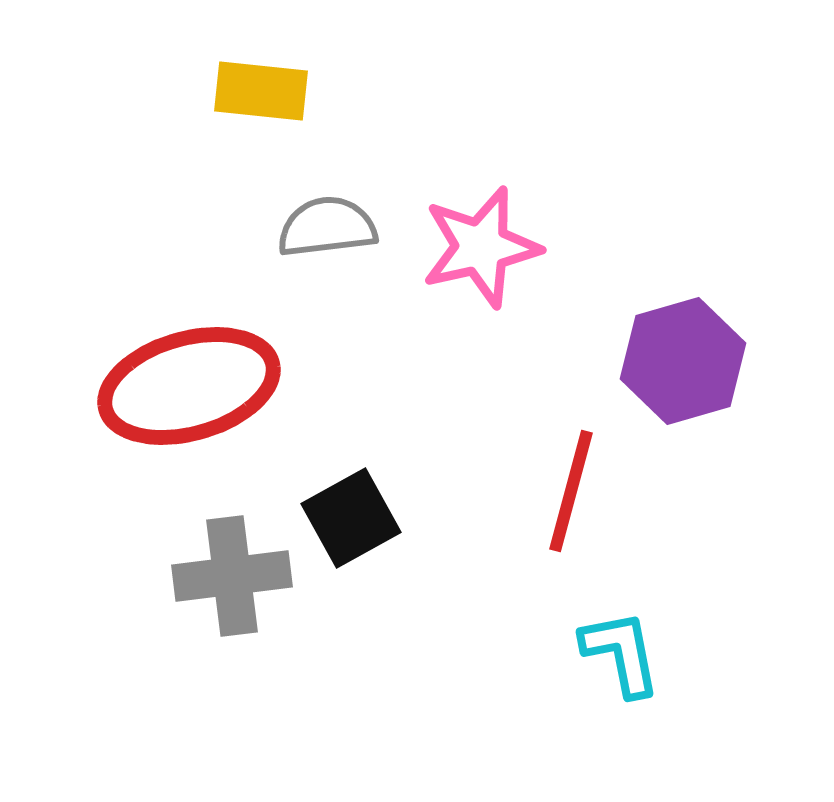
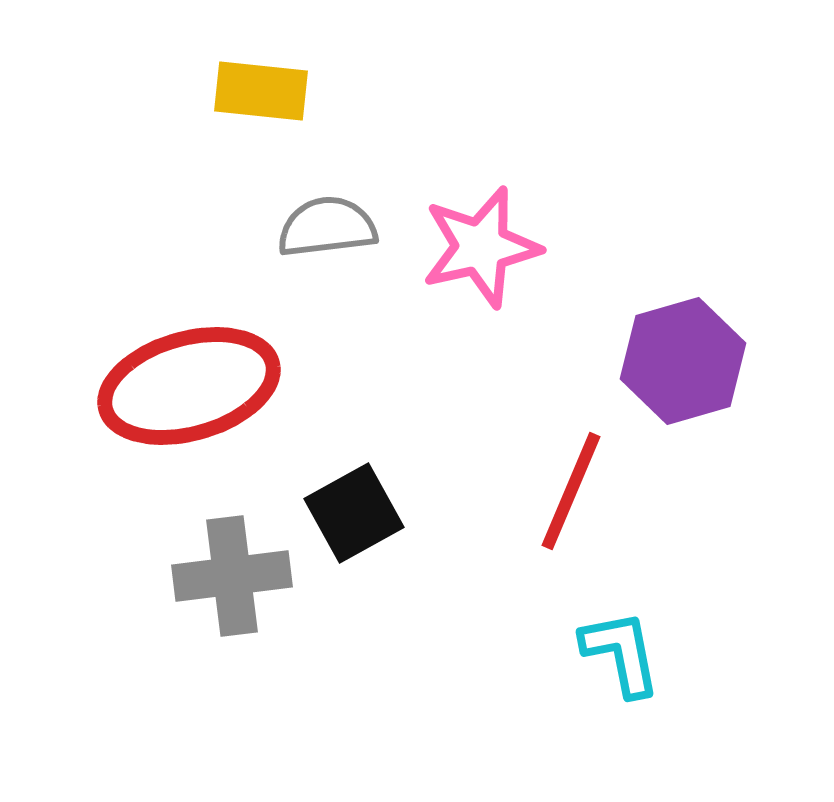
red line: rotated 8 degrees clockwise
black square: moved 3 px right, 5 px up
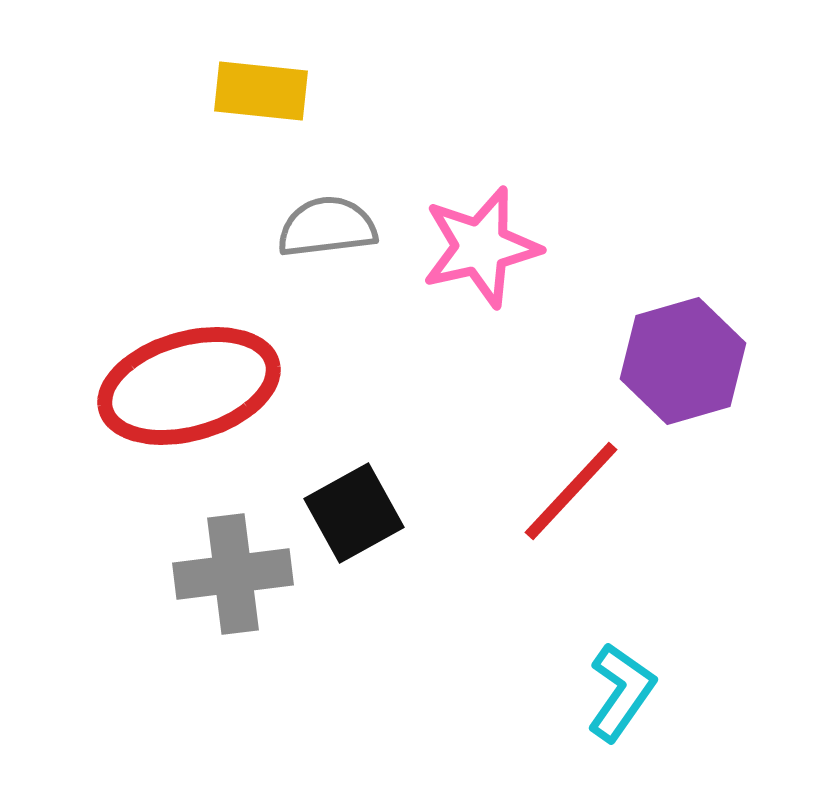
red line: rotated 20 degrees clockwise
gray cross: moved 1 px right, 2 px up
cyan L-shape: moved 39 px down; rotated 46 degrees clockwise
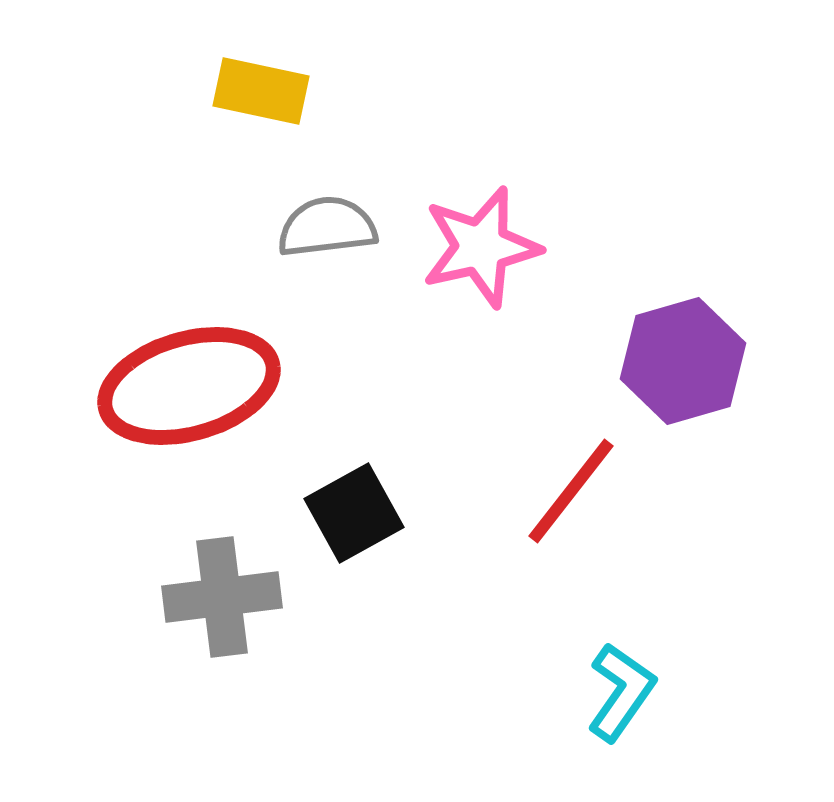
yellow rectangle: rotated 6 degrees clockwise
red line: rotated 5 degrees counterclockwise
gray cross: moved 11 px left, 23 px down
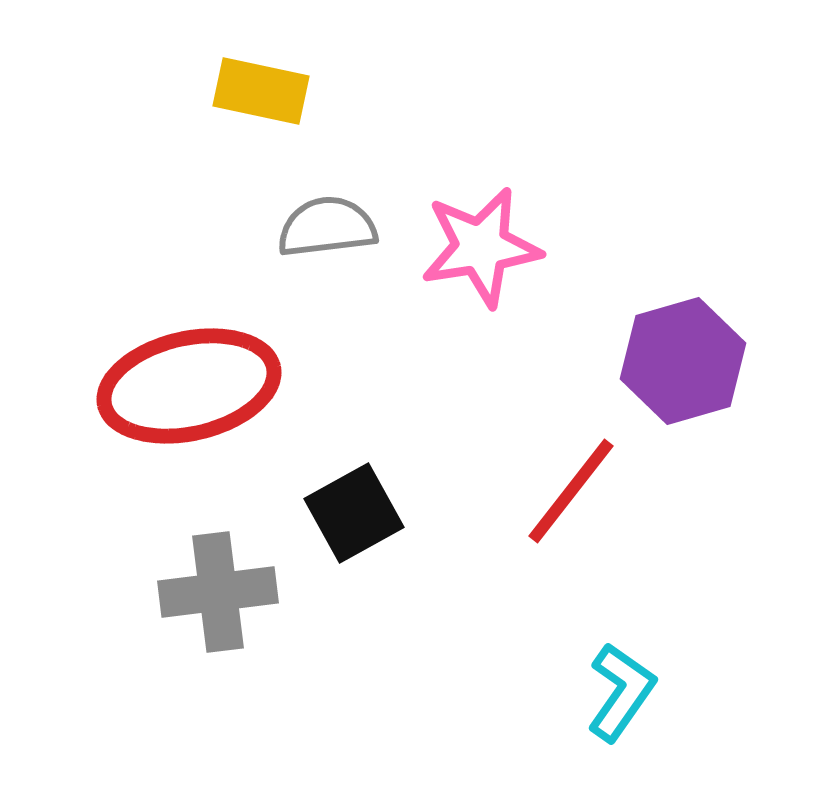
pink star: rotated 4 degrees clockwise
red ellipse: rotated 3 degrees clockwise
gray cross: moved 4 px left, 5 px up
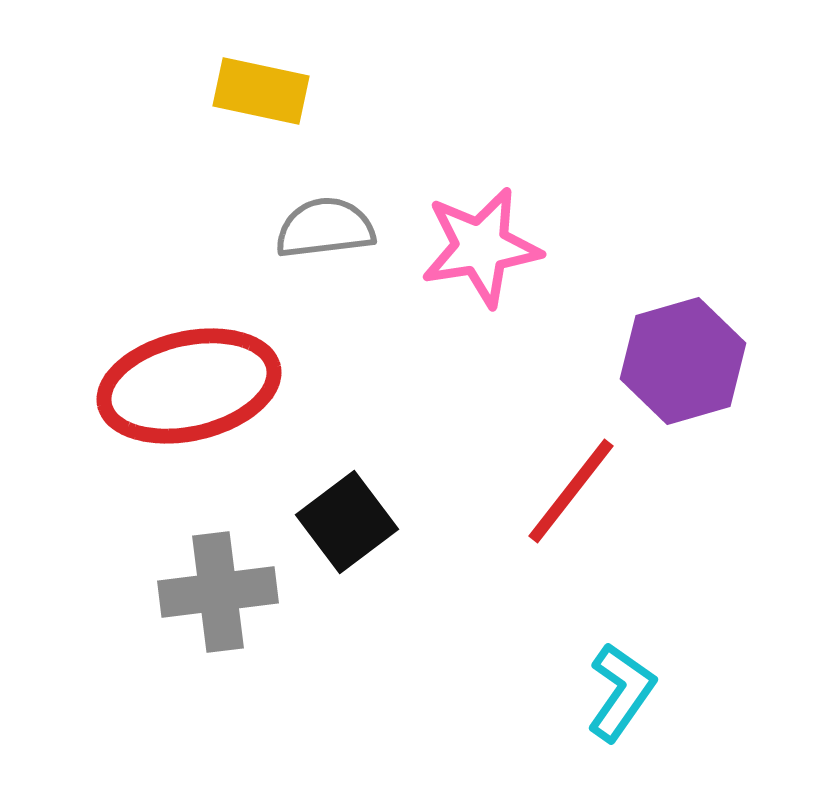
gray semicircle: moved 2 px left, 1 px down
black square: moved 7 px left, 9 px down; rotated 8 degrees counterclockwise
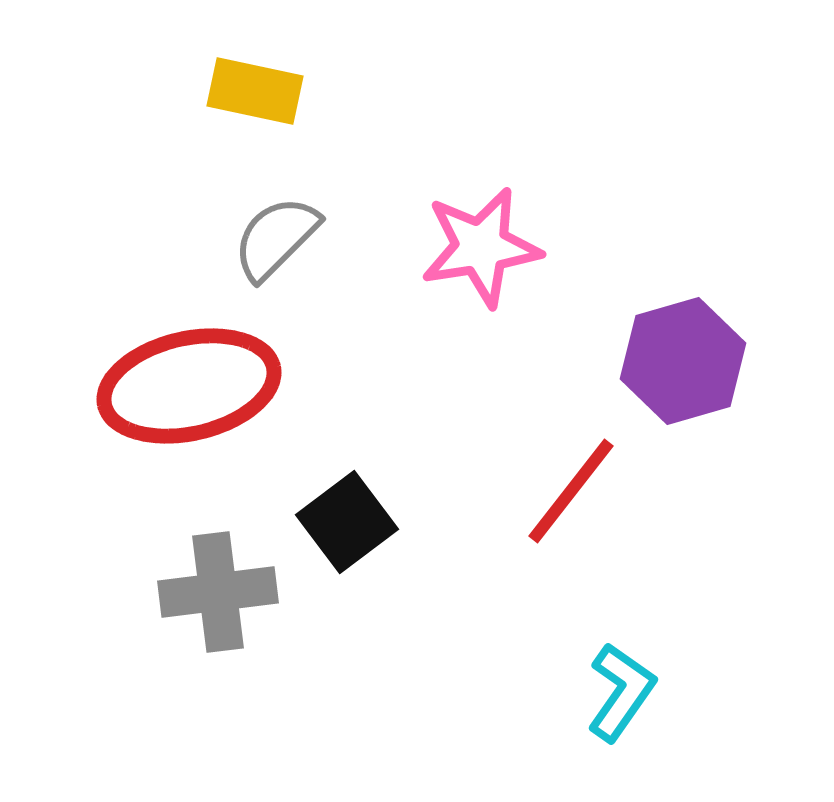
yellow rectangle: moved 6 px left
gray semicircle: moved 49 px left, 10 px down; rotated 38 degrees counterclockwise
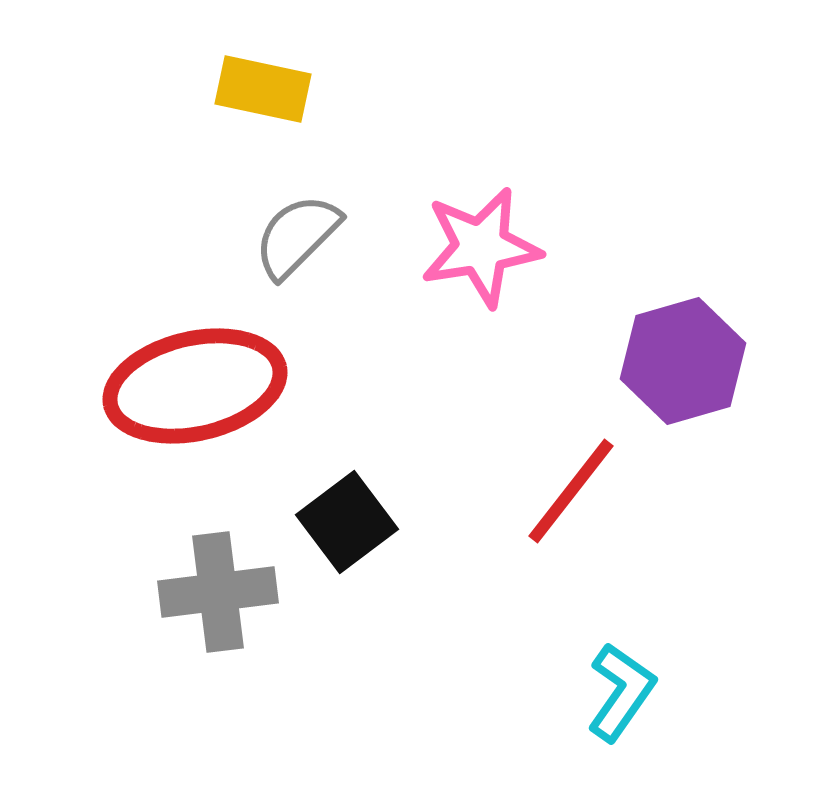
yellow rectangle: moved 8 px right, 2 px up
gray semicircle: moved 21 px right, 2 px up
red ellipse: moved 6 px right
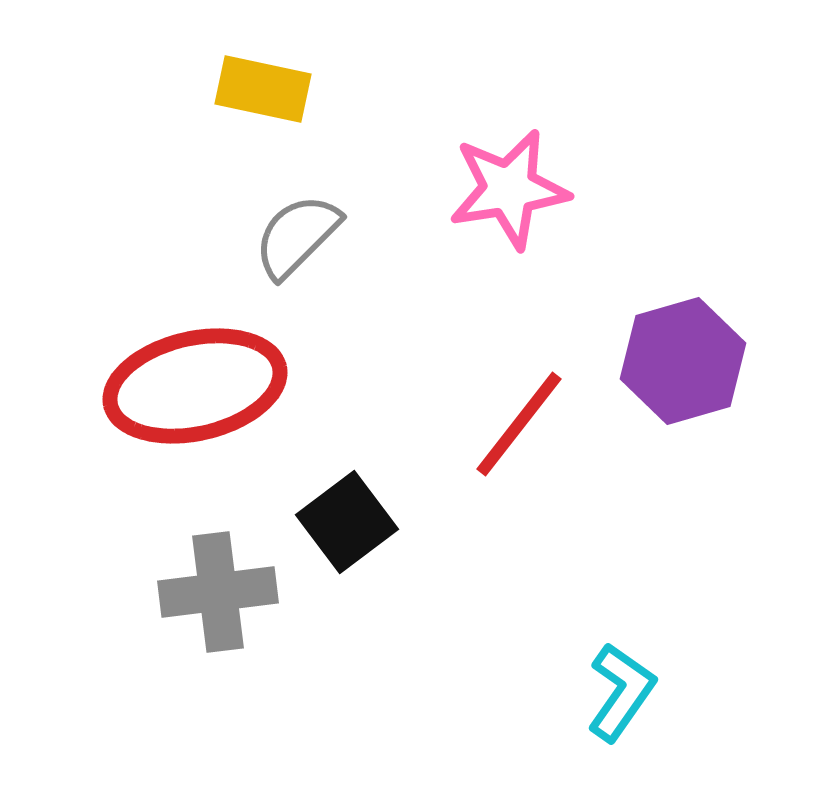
pink star: moved 28 px right, 58 px up
red line: moved 52 px left, 67 px up
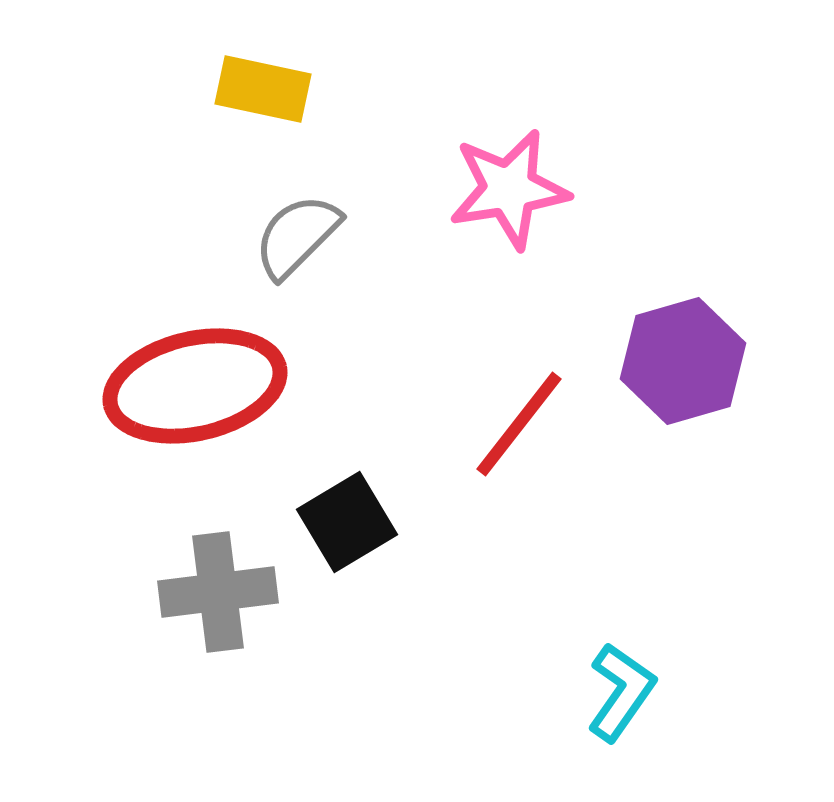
black square: rotated 6 degrees clockwise
